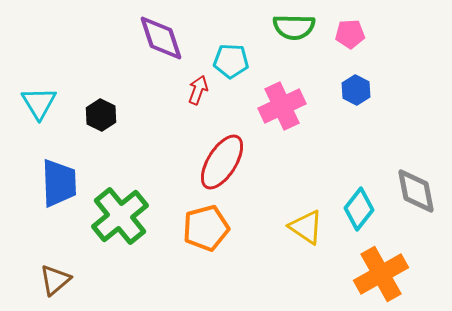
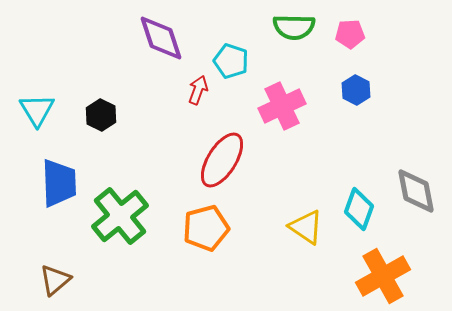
cyan pentagon: rotated 16 degrees clockwise
cyan triangle: moved 2 px left, 7 px down
red ellipse: moved 2 px up
cyan diamond: rotated 18 degrees counterclockwise
orange cross: moved 2 px right, 2 px down
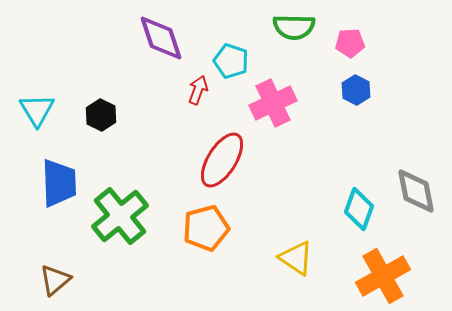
pink pentagon: moved 9 px down
pink cross: moved 9 px left, 3 px up
yellow triangle: moved 10 px left, 31 px down
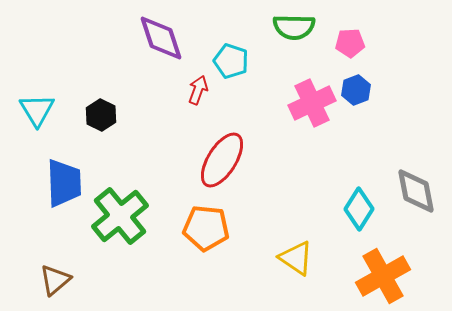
blue hexagon: rotated 12 degrees clockwise
pink cross: moved 39 px right
blue trapezoid: moved 5 px right
cyan diamond: rotated 12 degrees clockwise
orange pentagon: rotated 21 degrees clockwise
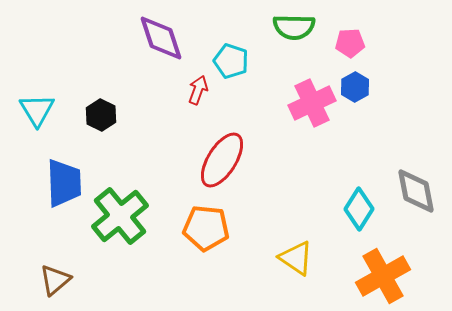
blue hexagon: moved 1 px left, 3 px up; rotated 8 degrees counterclockwise
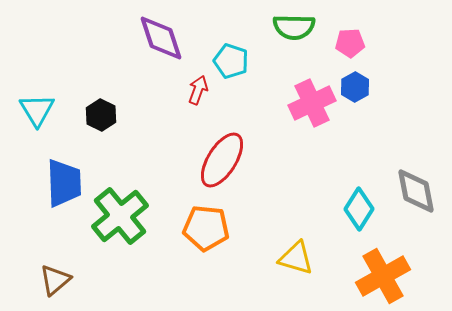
yellow triangle: rotated 18 degrees counterclockwise
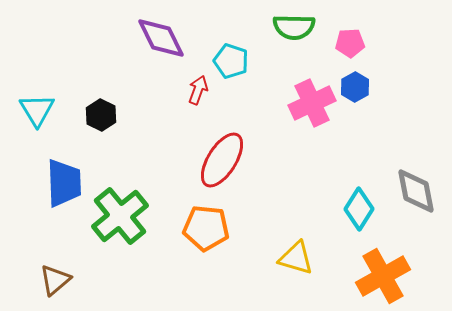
purple diamond: rotated 8 degrees counterclockwise
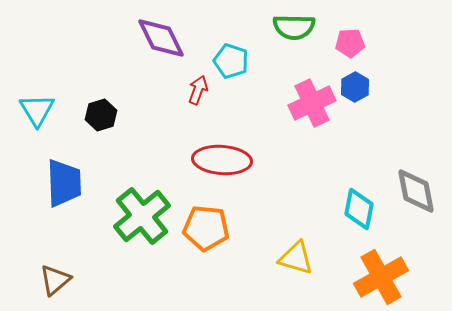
black hexagon: rotated 16 degrees clockwise
red ellipse: rotated 62 degrees clockwise
cyan diamond: rotated 21 degrees counterclockwise
green cross: moved 22 px right
orange cross: moved 2 px left, 1 px down
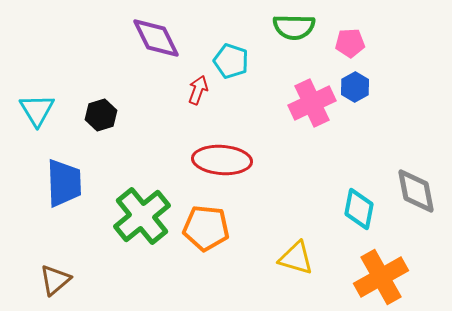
purple diamond: moved 5 px left
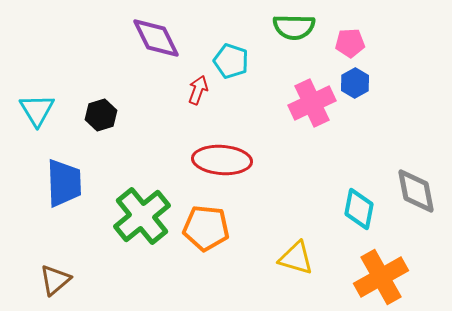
blue hexagon: moved 4 px up
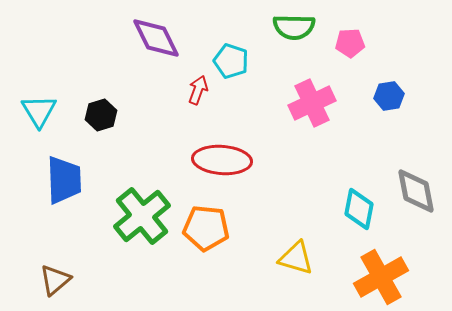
blue hexagon: moved 34 px right, 13 px down; rotated 20 degrees clockwise
cyan triangle: moved 2 px right, 1 px down
blue trapezoid: moved 3 px up
